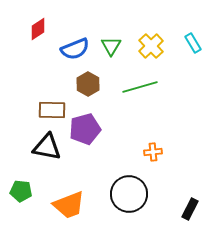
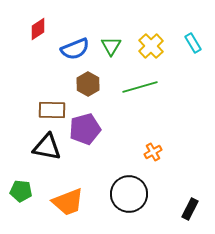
orange cross: rotated 24 degrees counterclockwise
orange trapezoid: moved 1 px left, 3 px up
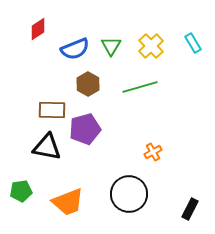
green pentagon: rotated 15 degrees counterclockwise
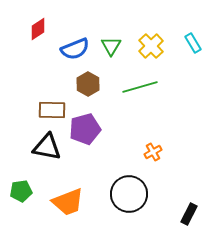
black rectangle: moved 1 px left, 5 px down
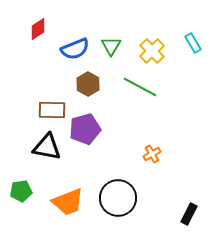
yellow cross: moved 1 px right, 5 px down
green line: rotated 44 degrees clockwise
orange cross: moved 1 px left, 2 px down
black circle: moved 11 px left, 4 px down
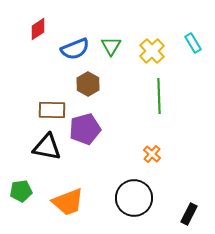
green line: moved 19 px right, 9 px down; rotated 60 degrees clockwise
orange cross: rotated 18 degrees counterclockwise
black circle: moved 16 px right
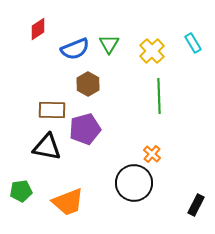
green triangle: moved 2 px left, 2 px up
black circle: moved 15 px up
black rectangle: moved 7 px right, 9 px up
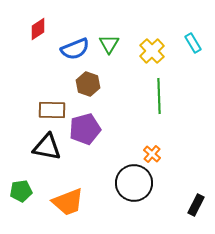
brown hexagon: rotated 10 degrees counterclockwise
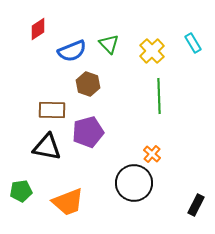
green triangle: rotated 15 degrees counterclockwise
blue semicircle: moved 3 px left, 2 px down
purple pentagon: moved 3 px right, 3 px down
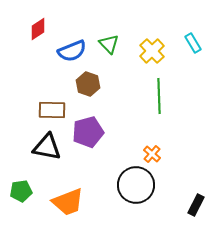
black circle: moved 2 px right, 2 px down
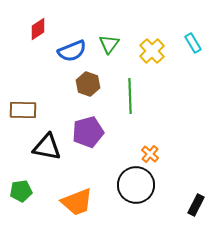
green triangle: rotated 20 degrees clockwise
green line: moved 29 px left
brown rectangle: moved 29 px left
orange cross: moved 2 px left
orange trapezoid: moved 9 px right
